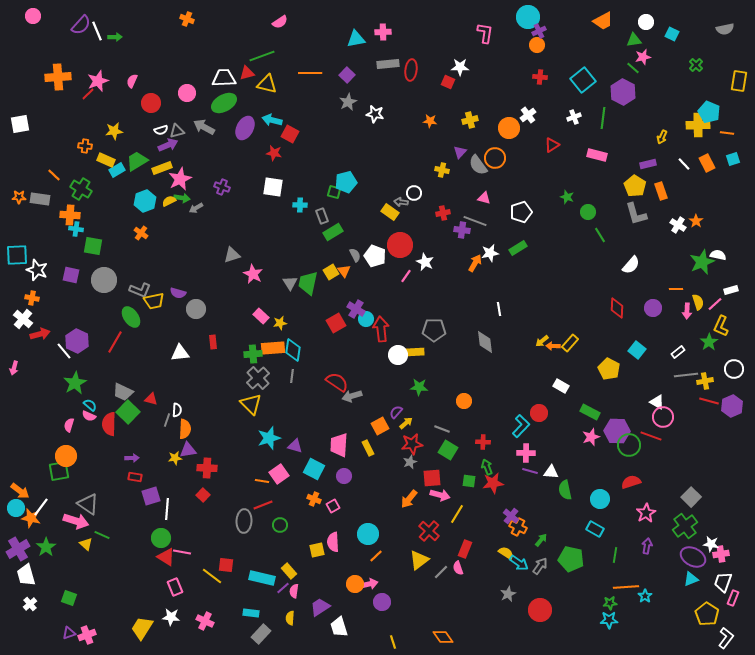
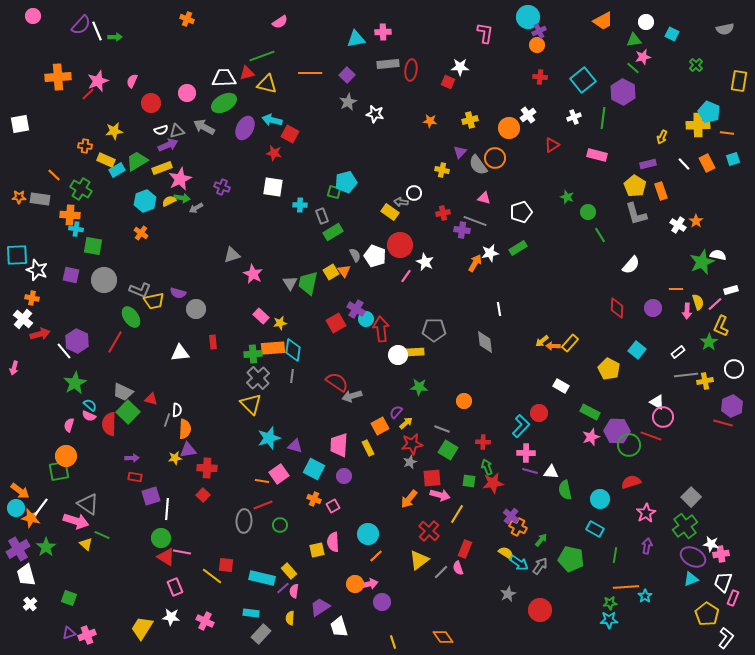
red line at (709, 401): moved 14 px right, 22 px down
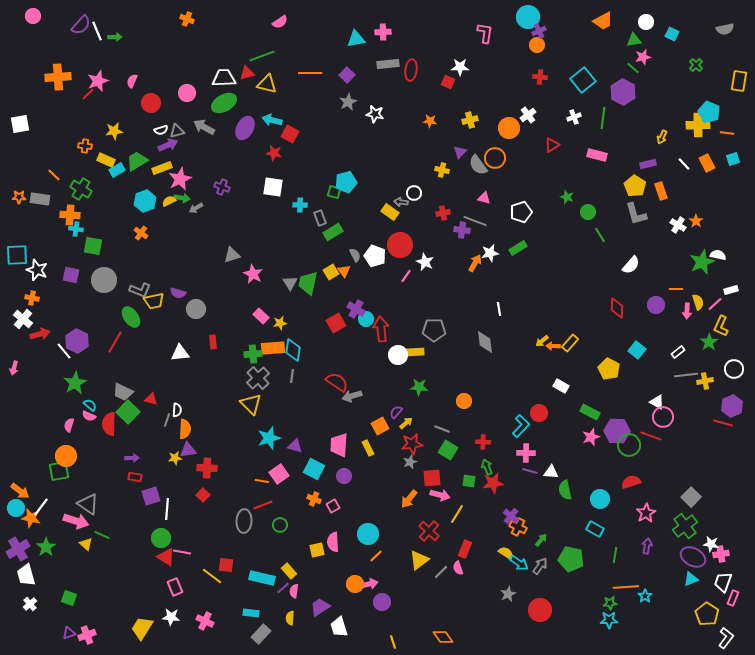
gray rectangle at (322, 216): moved 2 px left, 2 px down
purple circle at (653, 308): moved 3 px right, 3 px up
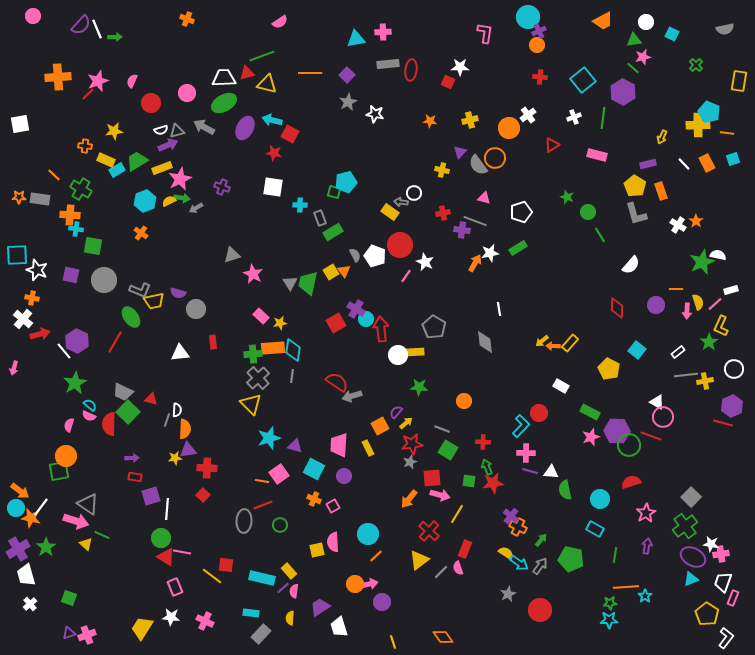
white line at (97, 31): moved 2 px up
gray pentagon at (434, 330): moved 3 px up; rotated 30 degrees clockwise
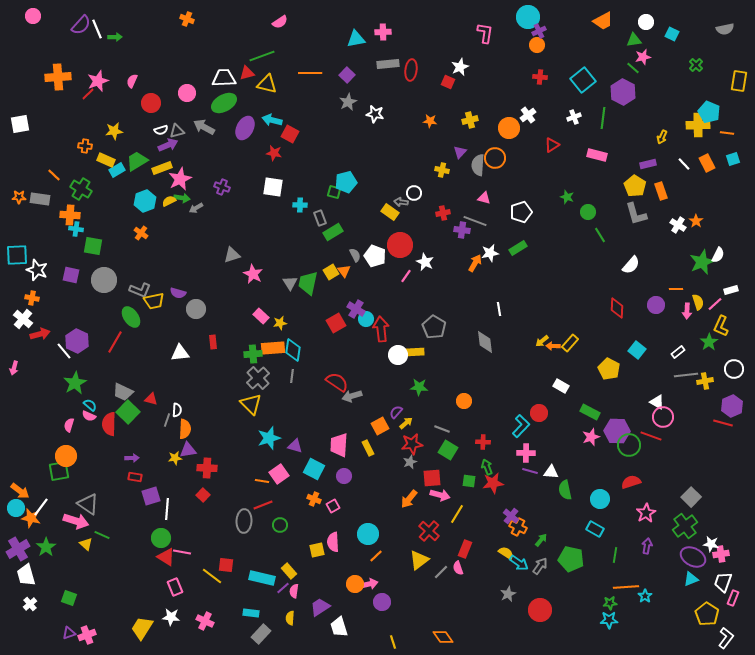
white star at (460, 67): rotated 24 degrees counterclockwise
gray semicircle at (478, 165): rotated 40 degrees clockwise
white semicircle at (718, 255): rotated 105 degrees clockwise
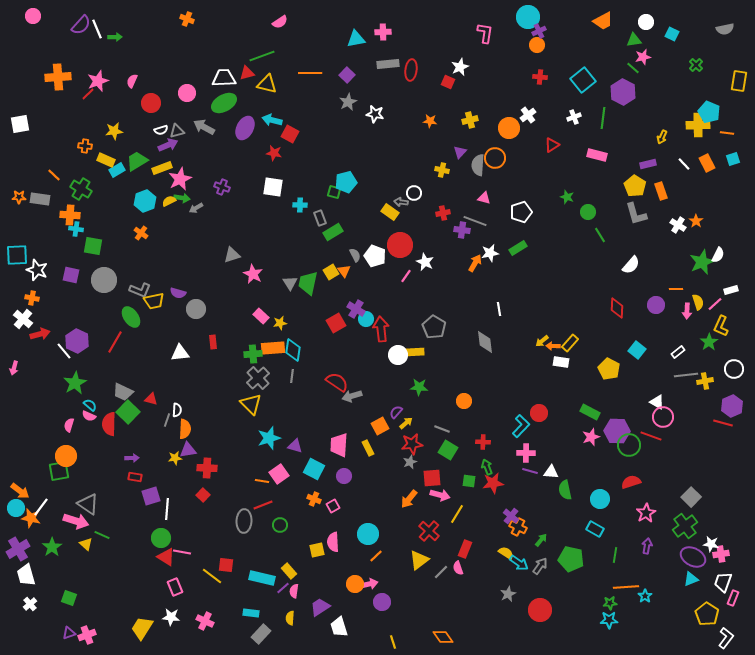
white rectangle at (561, 386): moved 24 px up; rotated 21 degrees counterclockwise
green star at (46, 547): moved 6 px right
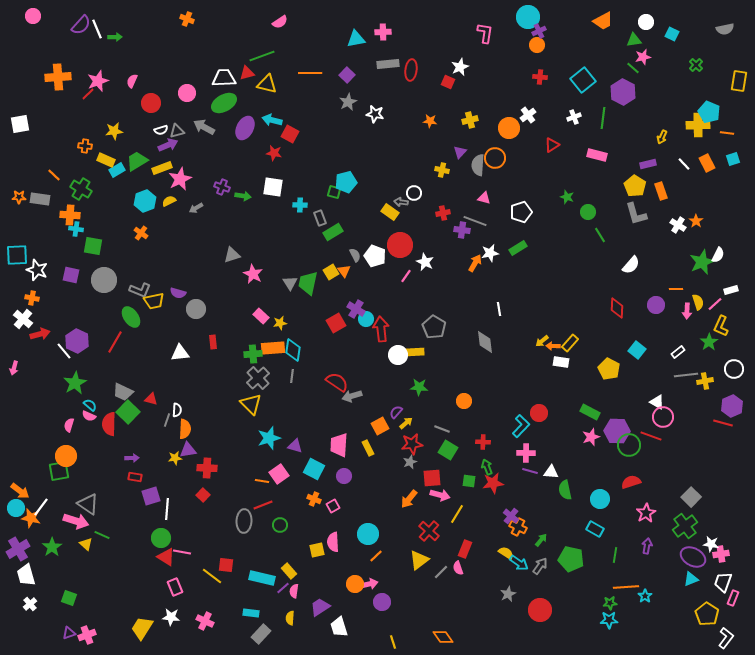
green arrow at (182, 198): moved 61 px right, 2 px up
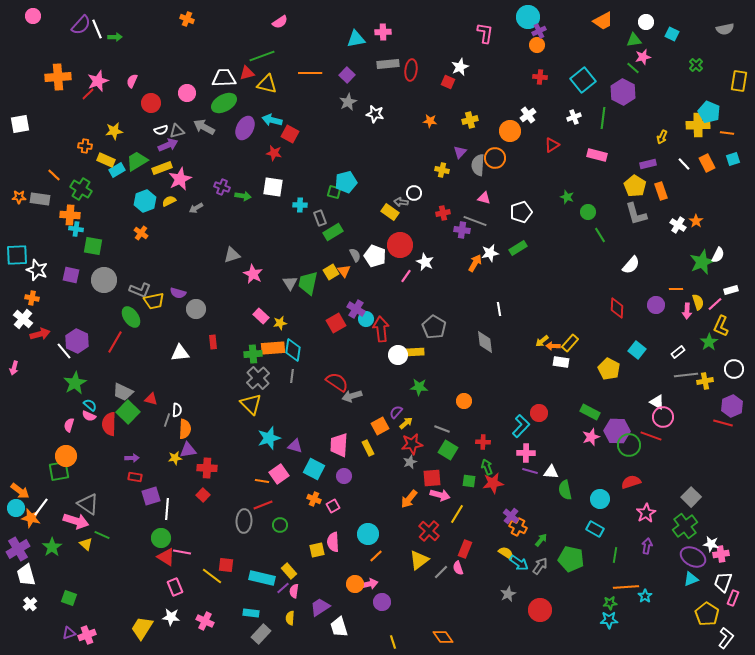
orange circle at (509, 128): moved 1 px right, 3 px down
